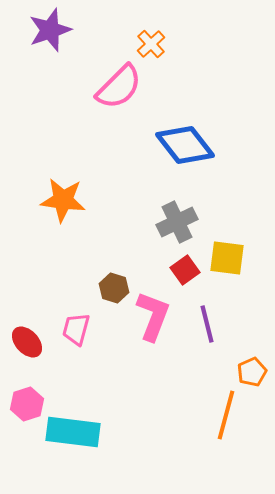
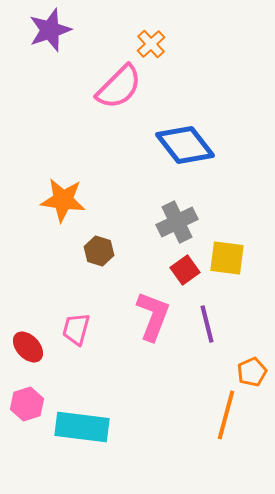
brown hexagon: moved 15 px left, 37 px up
red ellipse: moved 1 px right, 5 px down
cyan rectangle: moved 9 px right, 5 px up
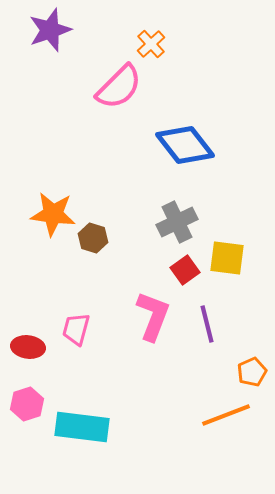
orange star: moved 10 px left, 14 px down
brown hexagon: moved 6 px left, 13 px up
red ellipse: rotated 40 degrees counterclockwise
orange line: rotated 54 degrees clockwise
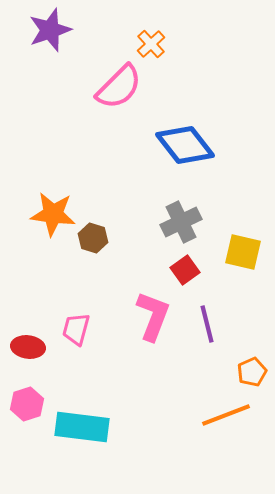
gray cross: moved 4 px right
yellow square: moved 16 px right, 6 px up; rotated 6 degrees clockwise
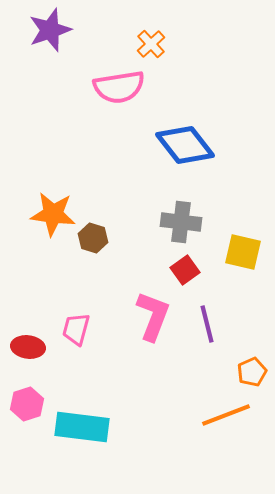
pink semicircle: rotated 36 degrees clockwise
gray cross: rotated 33 degrees clockwise
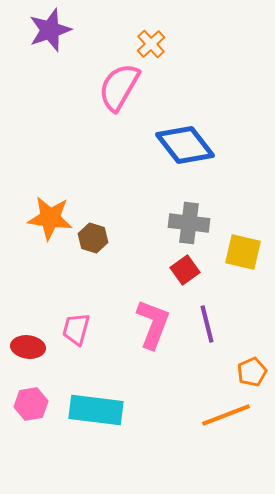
pink semicircle: rotated 129 degrees clockwise
orange star: moved 3 px left, 4 px down
gray cross: moved 8 px right, 1 px down
pink L-shape: moved 8 px down
pink hexagon: moved 4 px right; rotated 8 degrees clockwise
cyan rectangle: moved 14 px right, 17 px up
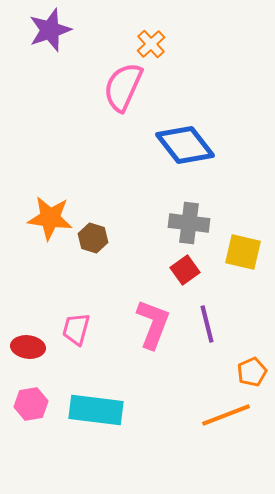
pink semicircle: moved 4 px right; rotated 6 degrees counterclockwise
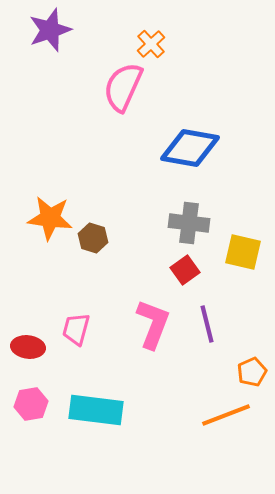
blue diamond: moved 5 px right, 3 px down; rotated 42 degrees counterclockwise
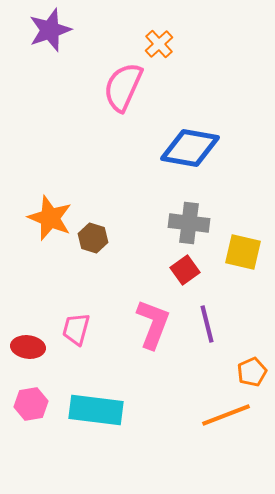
orange cross: moved 8 px right
orange star: rotated 15 degrees clockwise
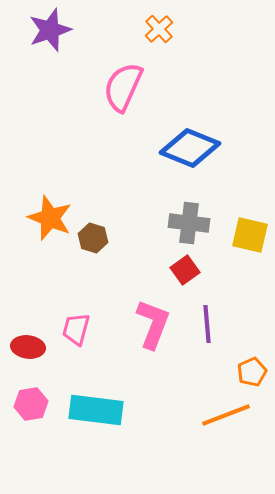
orange cross: moved 15 px up
blue diamond: rotated 12 degrees clockwise
yellow square: moved 7 px right, 17 px up
purple line: rotated 9 degrees clockwise
